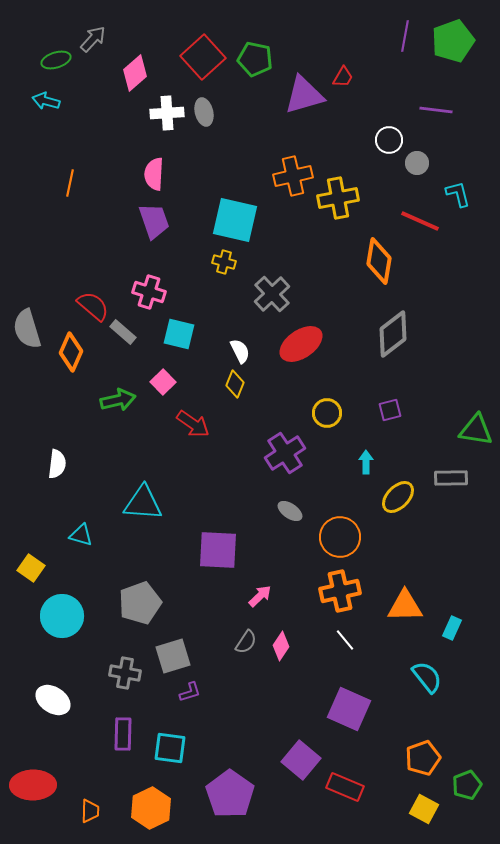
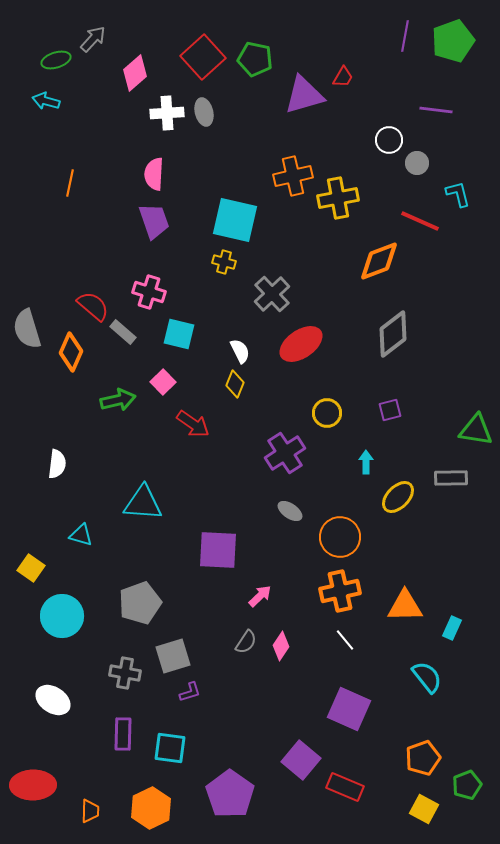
orange diamond at (379, 261): rotated 60 degrees clockwise
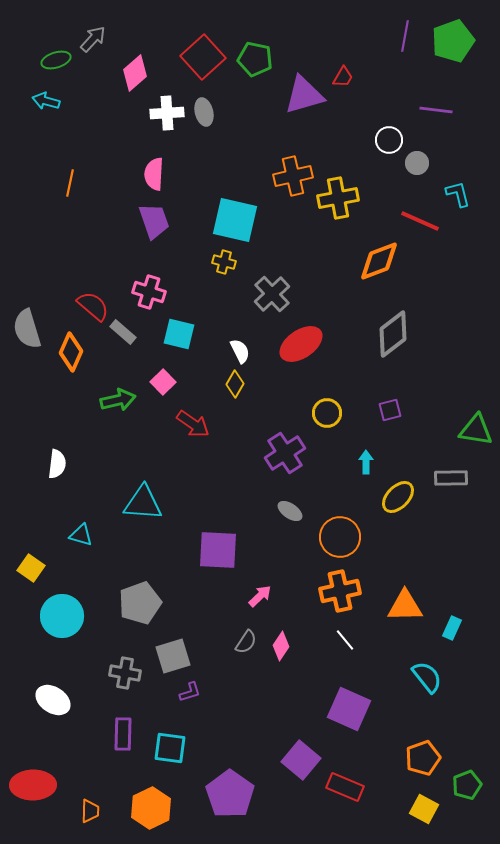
yellow diamond at (235, 384): rotated 8 degrees clockwise
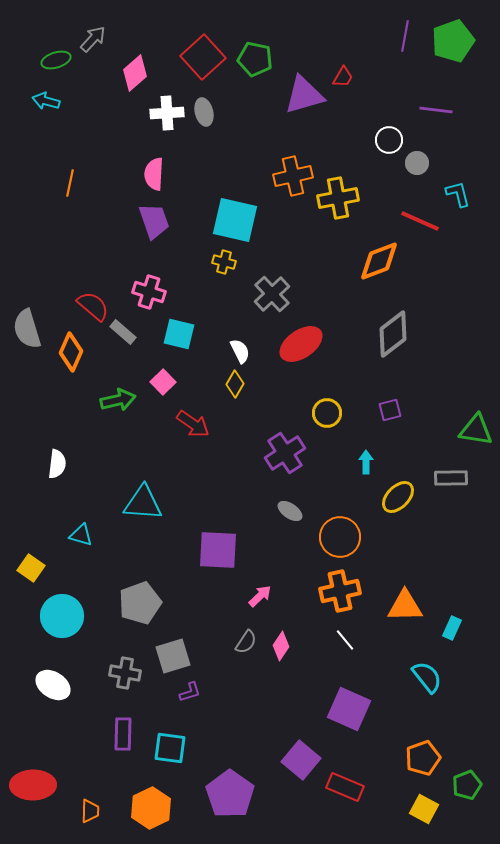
white ellipse at (53, 700): moved 15 px up
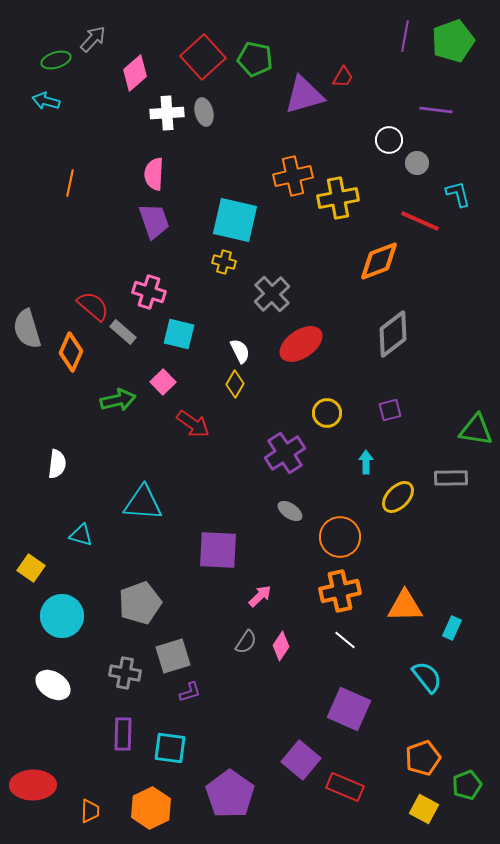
white line at (345, 640): rotated 10 degrees counterclockwise
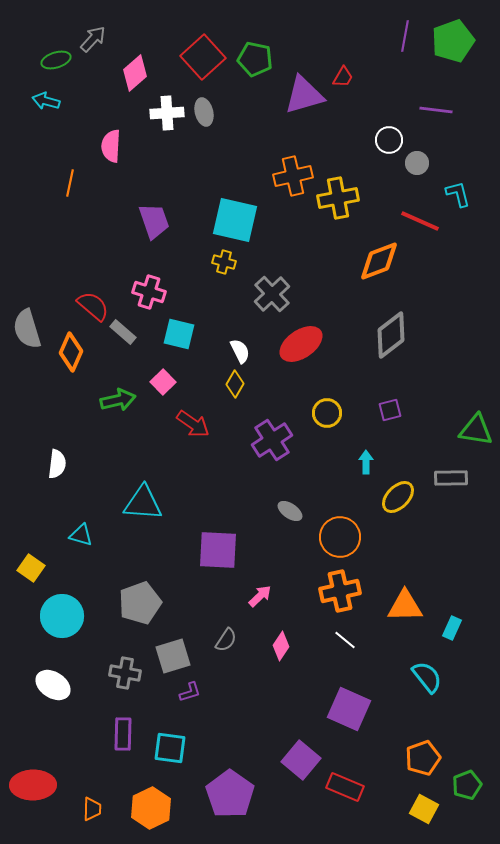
pink semicircle at (154, 174): moved 43 px left, 28 px up
gray diamond at (393, 334): moved 2 px left, 1 px down
purple cross at (285, 453): moved 13 px left, 13 px up
gray semicircle at (246, 642): moved 20 px left, 2 px up
orange trapezoid at (90, 811): moved 2 px right, 2 px up
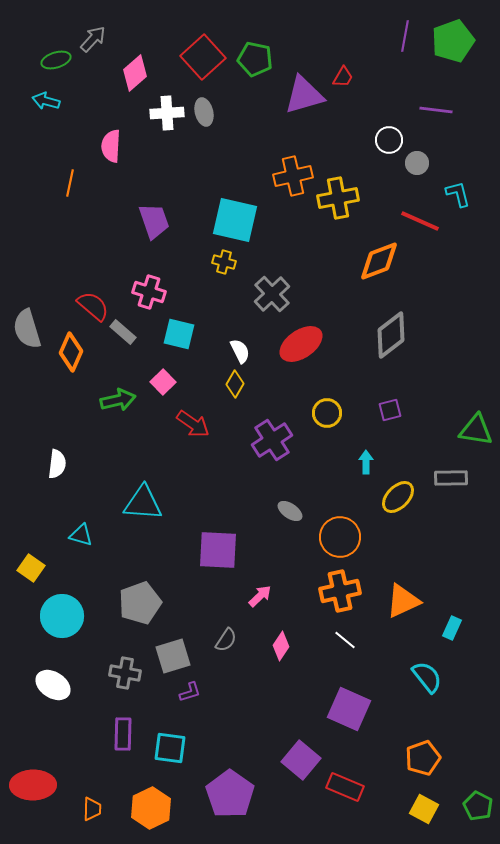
orange triangle at (405, 606): moved 2 px left, 5 px up; rotated 24 degrees counterclockwise
green pentagon at (467, 785): moved 11 px right, 21 px down; rotated 24 degrees counterclockwise
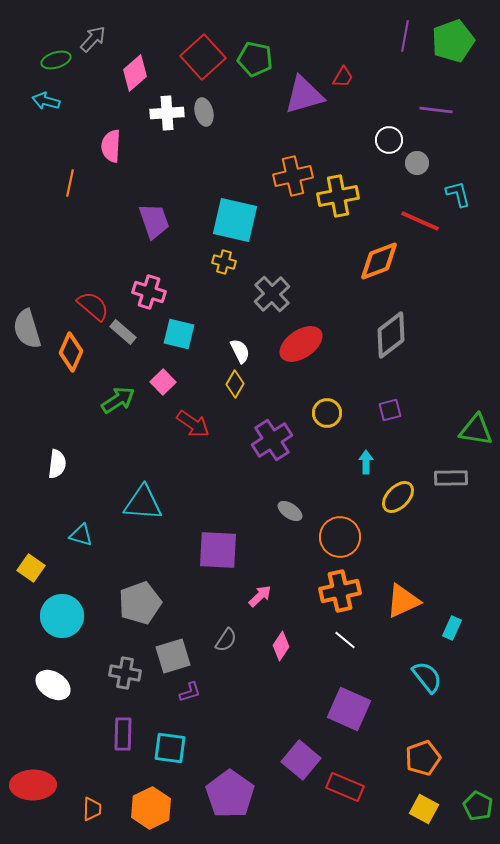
yellow cross at (338, 198): moved 2 px up
green arrow at (118, 400): rotated 20 degrees counterclockwise
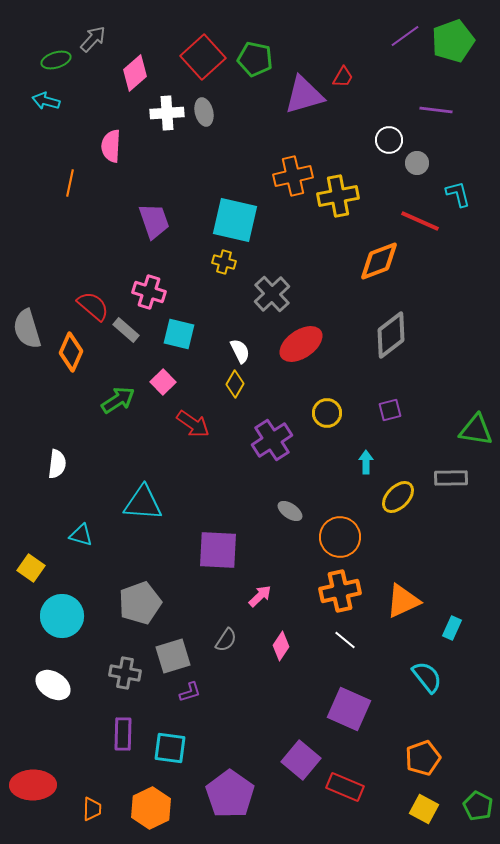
purple line at (405, 36): rotated 44 degrees clockwise
gray rectangle at (123, 332): moved 3 px right, 2 px up
